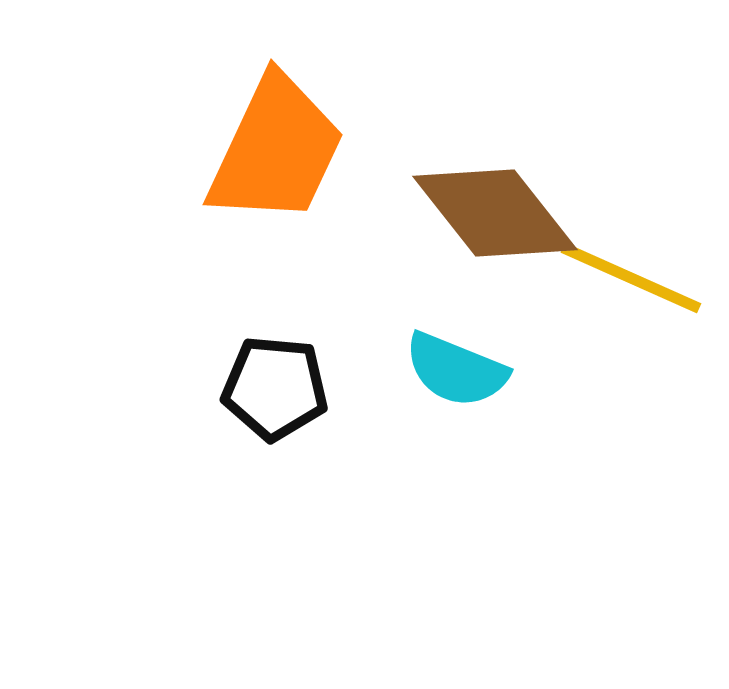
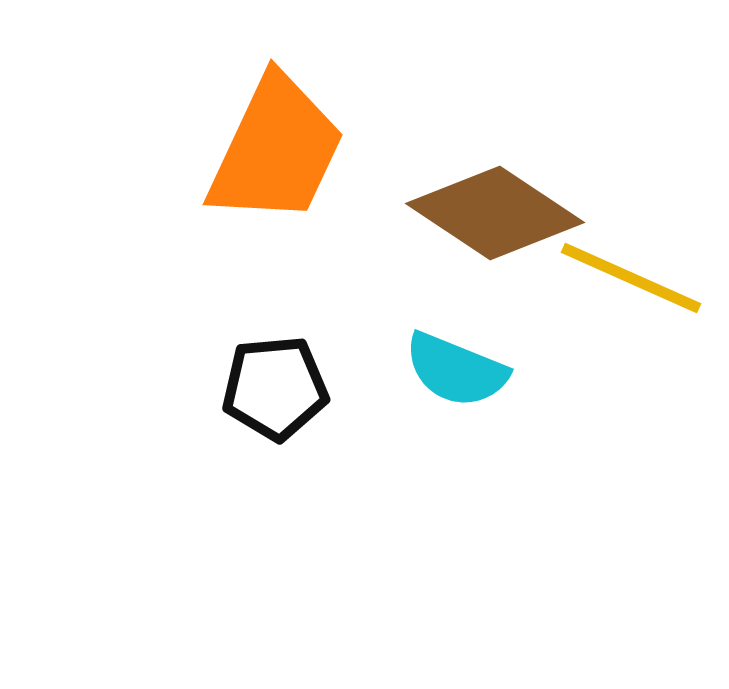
brown diamond: rotated 18 degrees counterclockwise
black pentagon: rotated 10 degrees counterclockwise
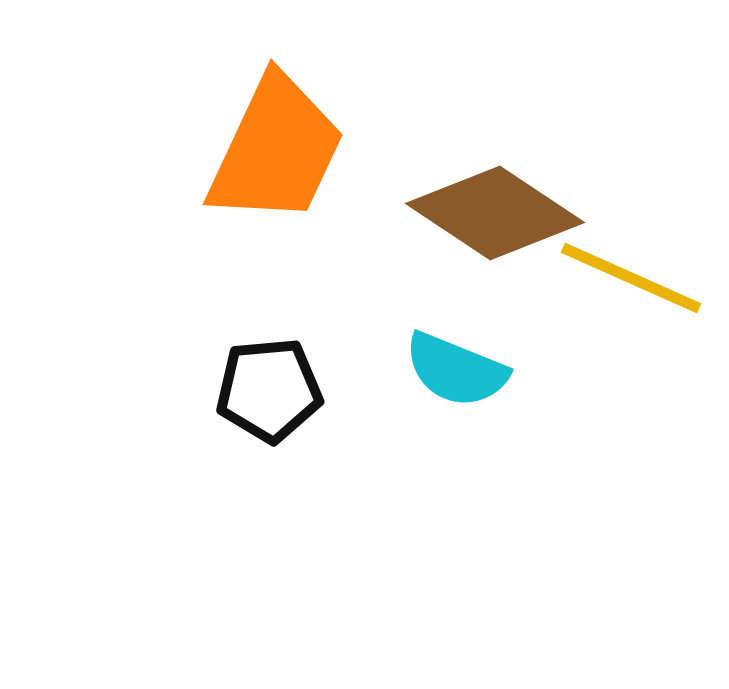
black pentagon: moved 6 px left, 2 px down
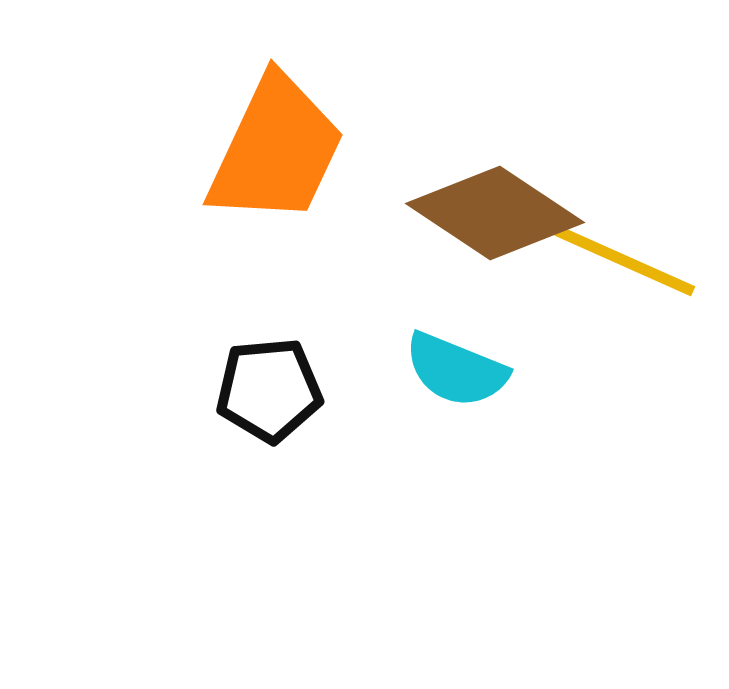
yellow line: moved 6 px left, 17 px up
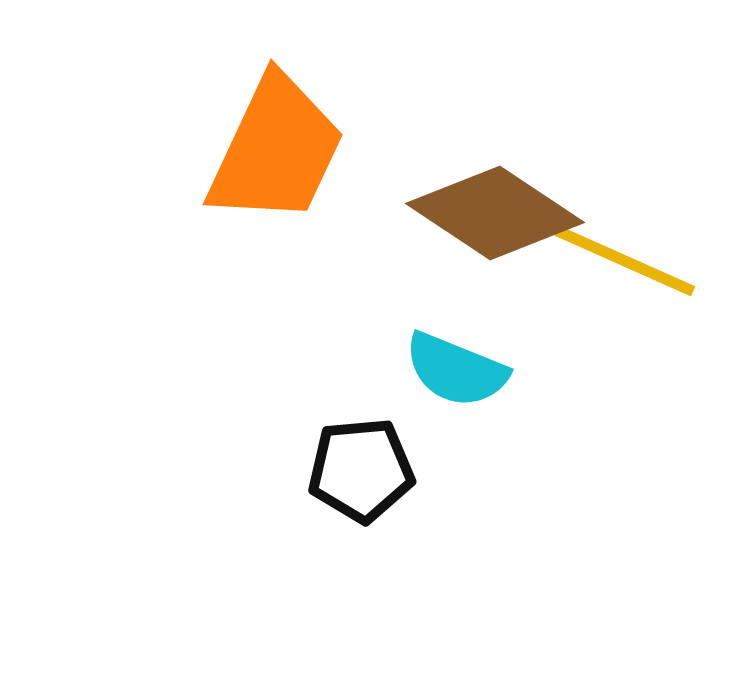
black pentagon: moved 92 px right, 80 px down
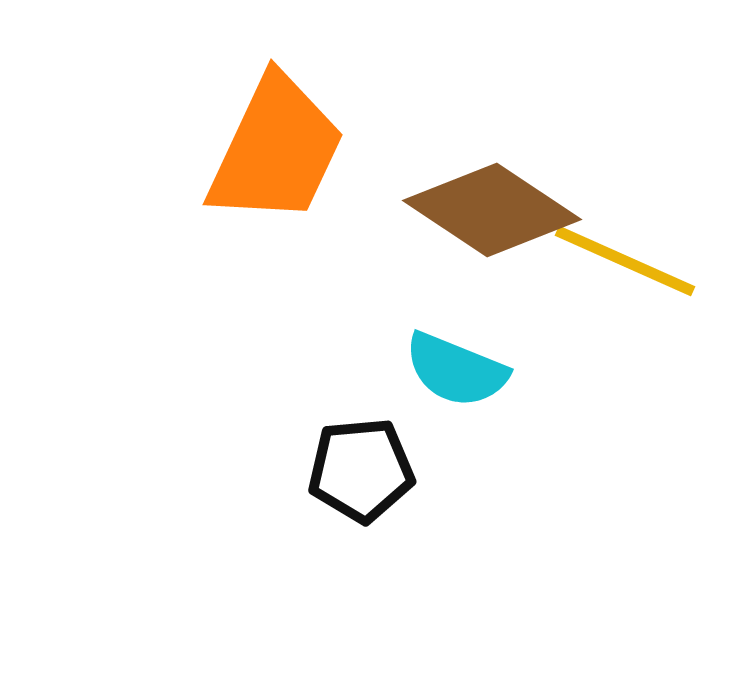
brown diamond: moved 3 px left, 3 px up
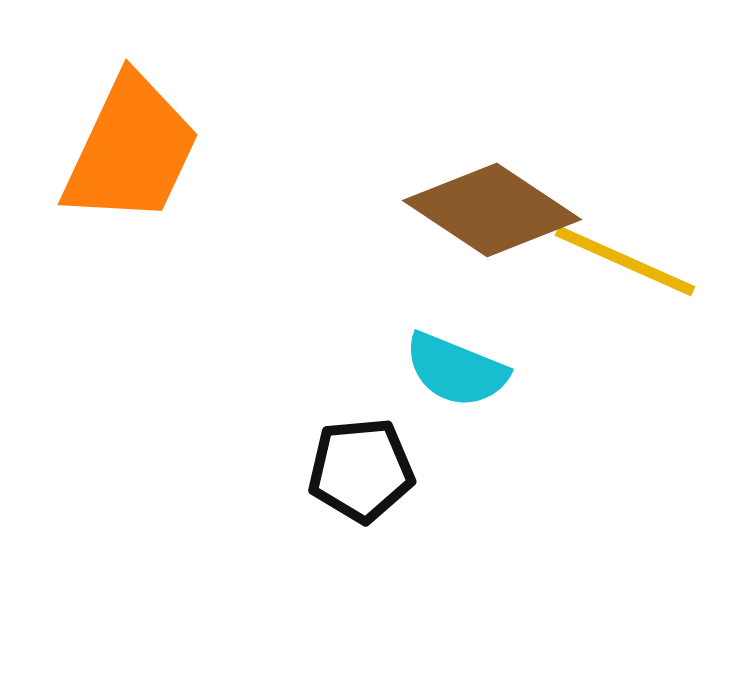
orange trapezoid: moved 145 px left
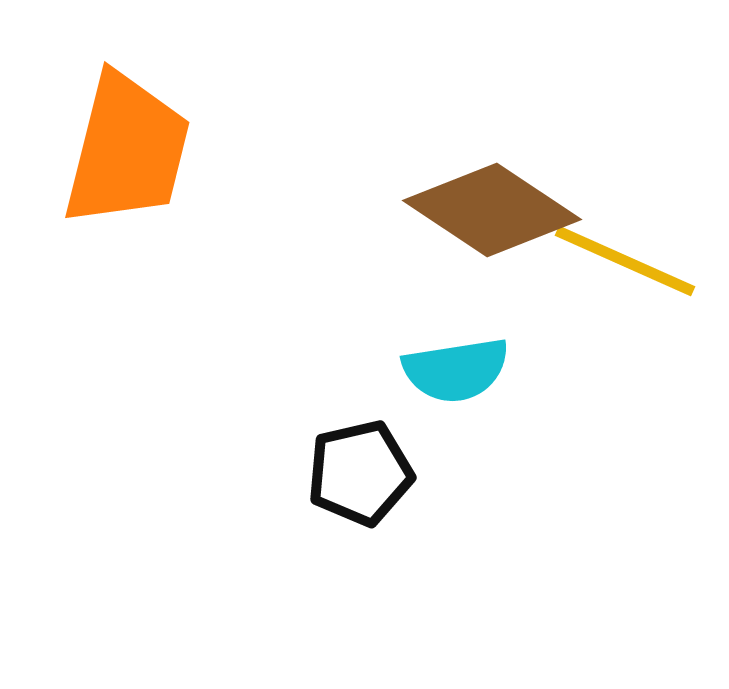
orange trapezoid: moved 4 px left; rotated 11 degrees counterclockwise
cyan semicircle: rotated 31 degrees counterclockwise
black pentagon: moved 1 px left, 3 px down; rotated 8 degrees counterclockwise
